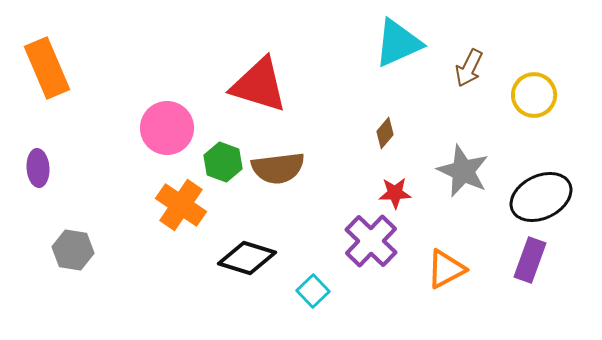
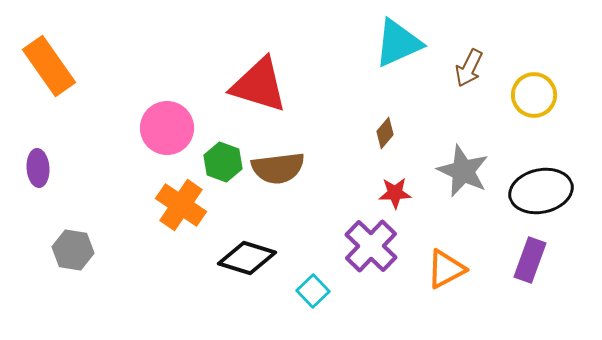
orange rectangle: moved 2 px right, 2 px up; rotated 12 degrees counterclockwise
black ellipse: moved 6 px up; rotated 14 degrees clockwise
purple cross: moved 5 px down
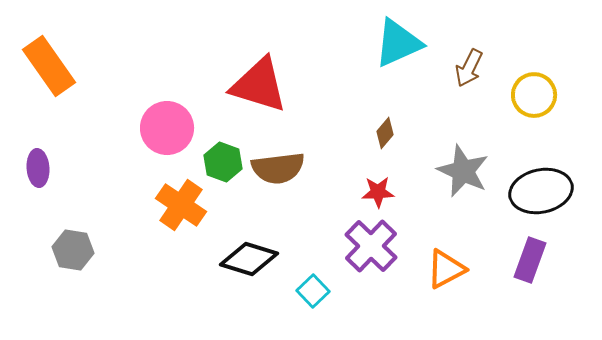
red star: moved 17 px left, 1 px up
black diamond: moved 2 px right, 1 px down
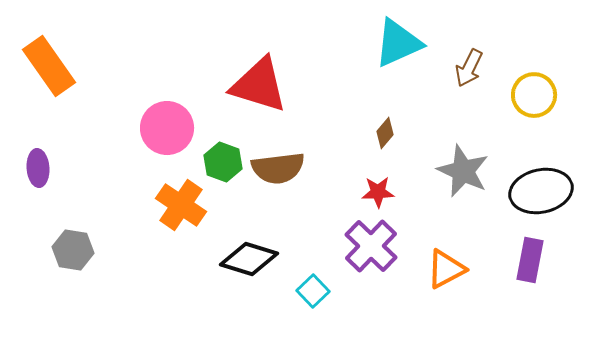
purple rectangle: rotated 9 degrees counterclockwise
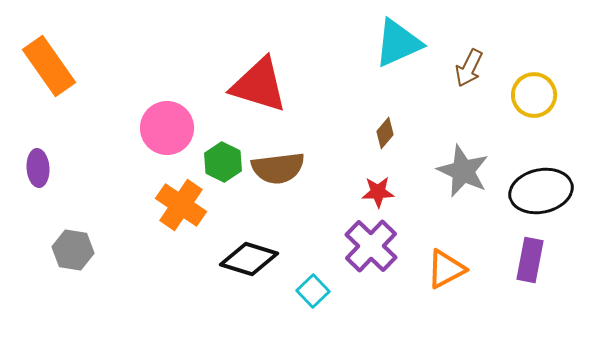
green hexagon: rotated 6 degrees clockwise
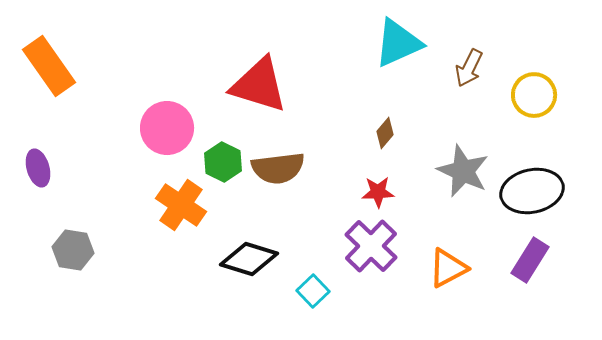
purple ellipse: rotated 12 degrees counterclockwise
black ellipse: moved 9 px left
purple rectangle: rotated 21 degrees clockwise
orange triangle: moved 2 px right, 1 px up
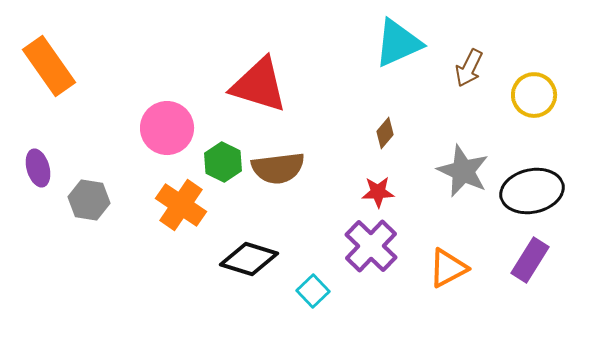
gray hexagon: moved 16 px right, 50 px up
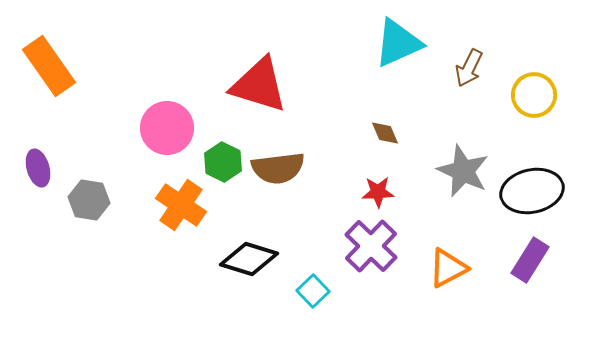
brown diamond: rotated 64 degrees counterclockwise
